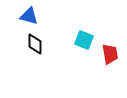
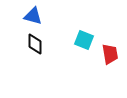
blue triangle: moved 4 px right
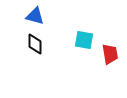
blue triangle: moved 2 px right
cyan square: rotated 12 degrees counterclockwise
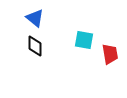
blue triangle: moved 2 px down; rotated 24 degrees clockwise
black diamond: moved 2 px down
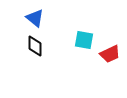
red trapezoid: rotated 75 degrees clockwise
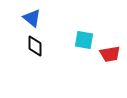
blue triangle: moved 3 px left
red trapezoid: rotated 15 degrees clockwise
